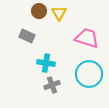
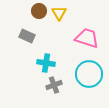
gray cross: moved 2 px right
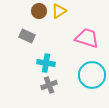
yellow triangle: moved 2 px up; rotated 28 degrees clockwise
cyan circle: moved 3 px right, 1 px down
gray cross: moved 5 px left
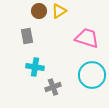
gray rectangle: rotated 56 degrees clockwise
cyan cross: moved 11 px left, 4 px down
gray cross: moved 4 px right, 2 px down
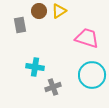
gray rectangle: moved 7 px left, 11 px up
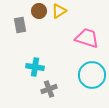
gray cross: moved 4 px left, 2 px down
